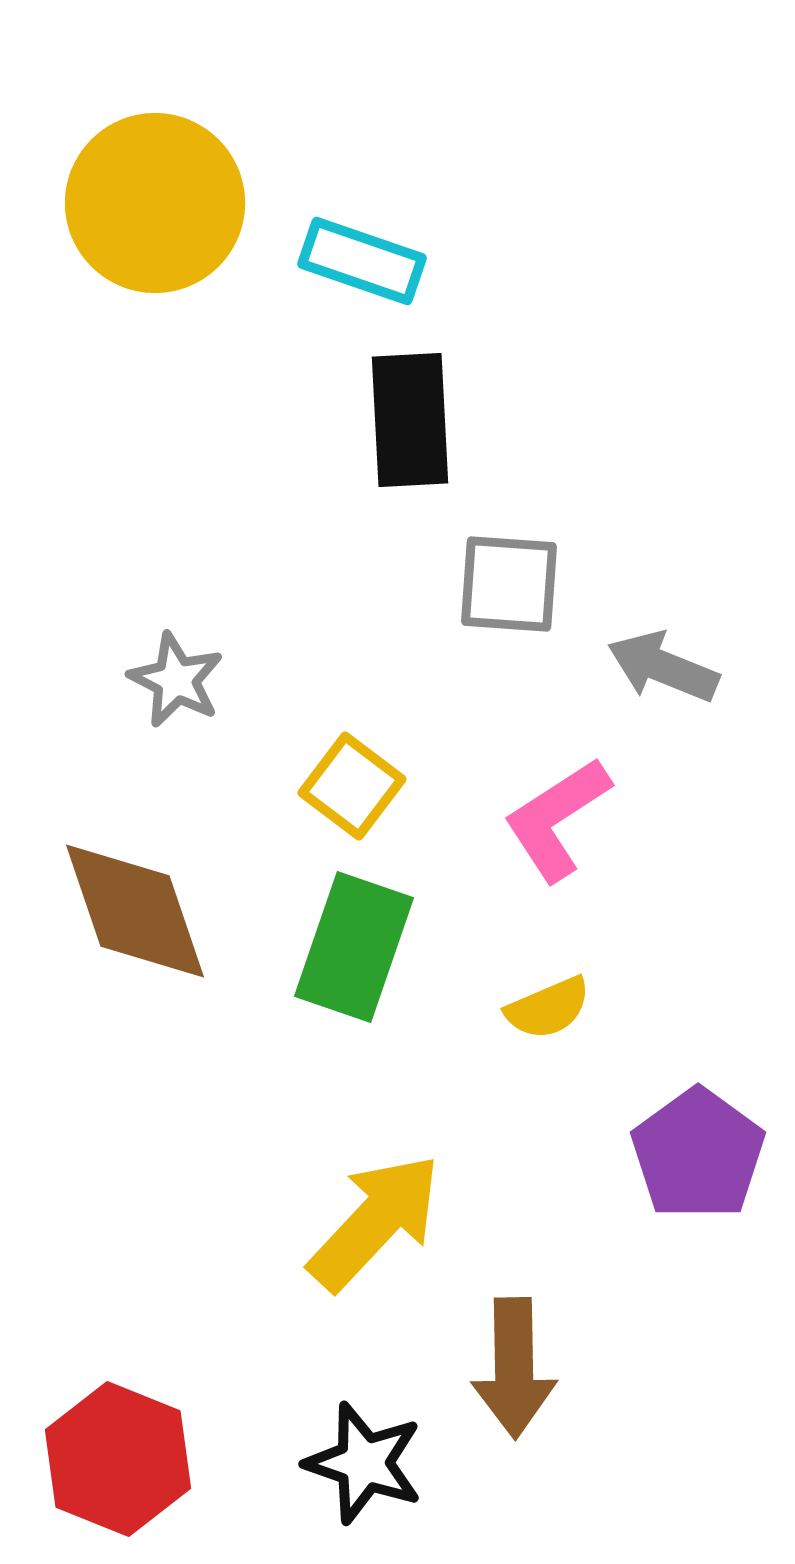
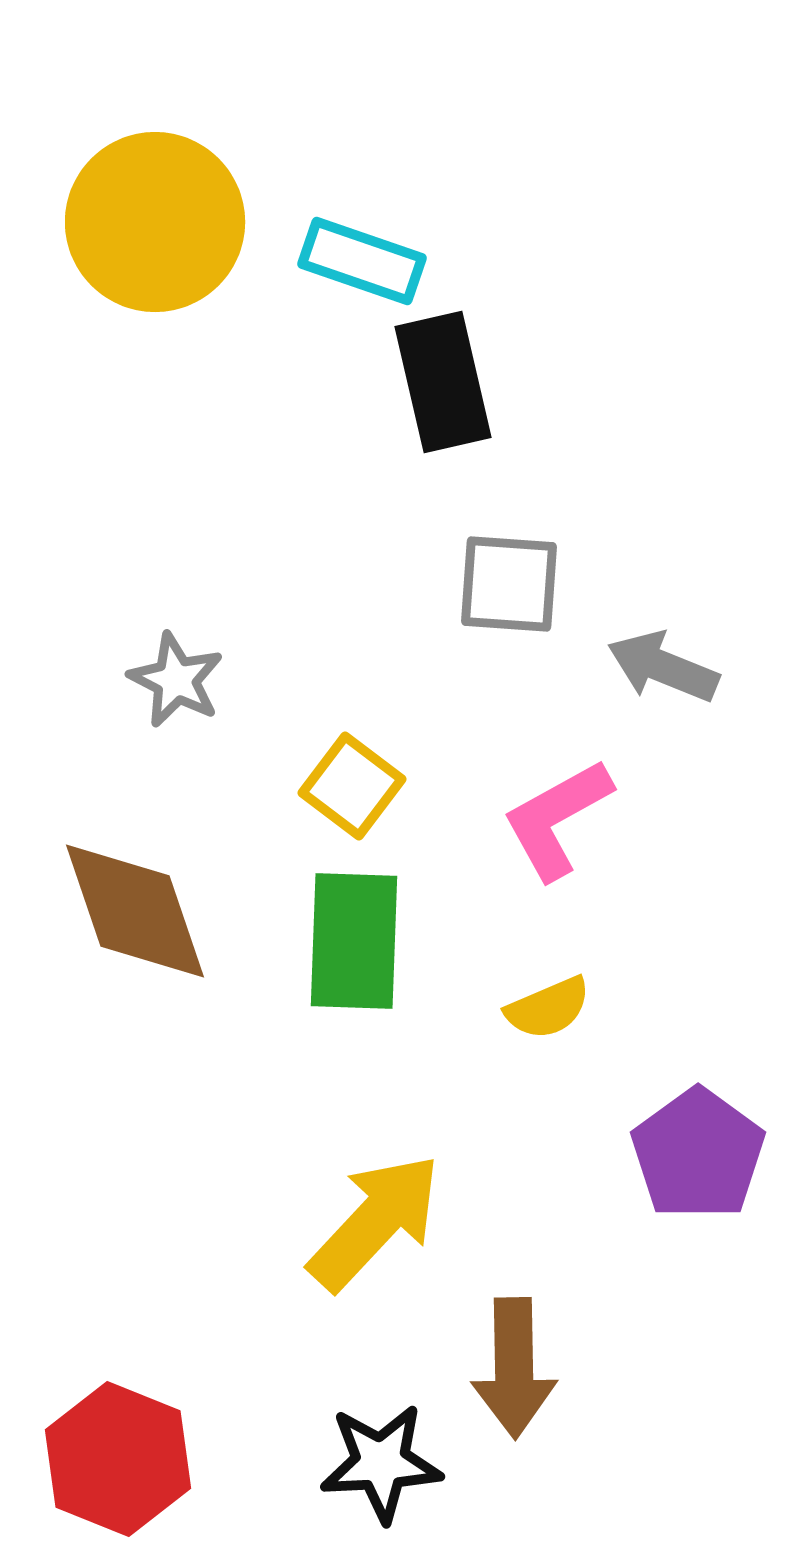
yellow circle: moved 19 px down
black rectangle: moved 33 px right, 38 px up; rotated 10 degrees counterclockwise
pink L-shape: rotated 4 degrees clockwise
green rectangle: moved 6 px up; rotated 17 degrees counterclockwise
black star: moved 17 px right; rotated 22 degrees counterclockwise
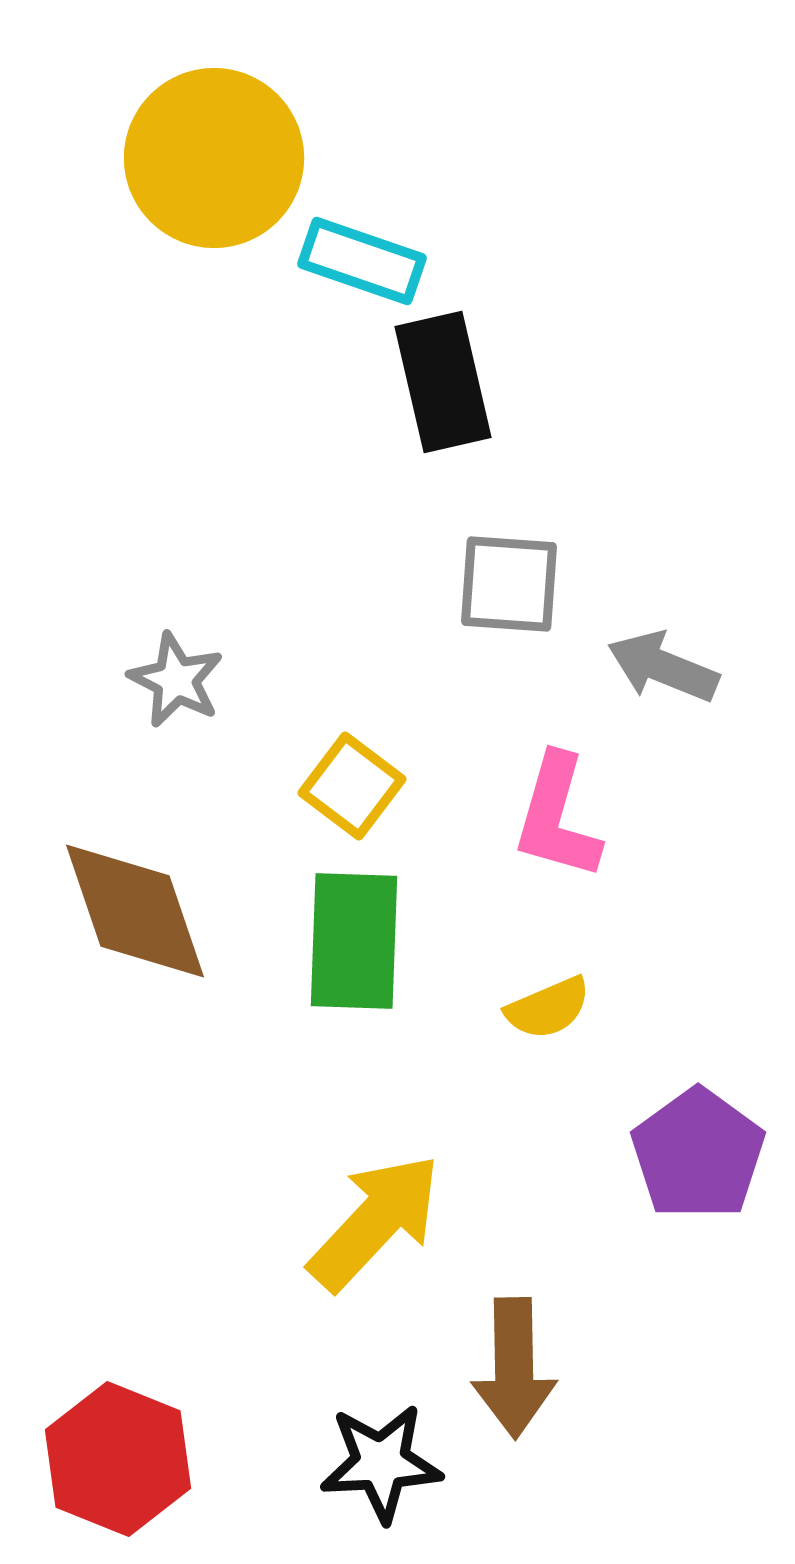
yellow circle: moved 59 px right, 64 px up
pink L-shape: moved 2 px up; rotated 45 degrees counterclockwise
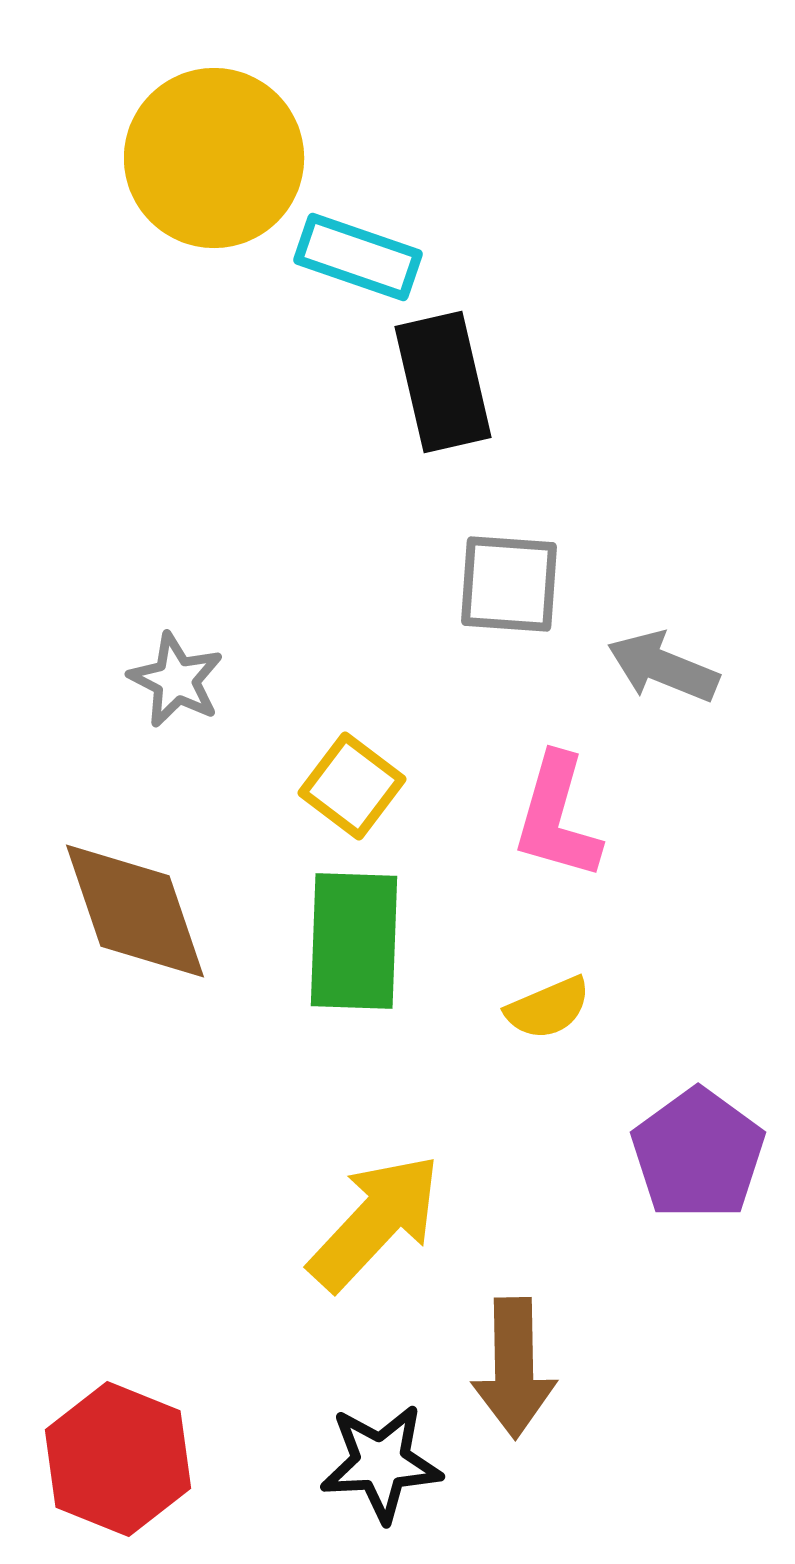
cyan rectangle: moved 4 px left, 4 px up
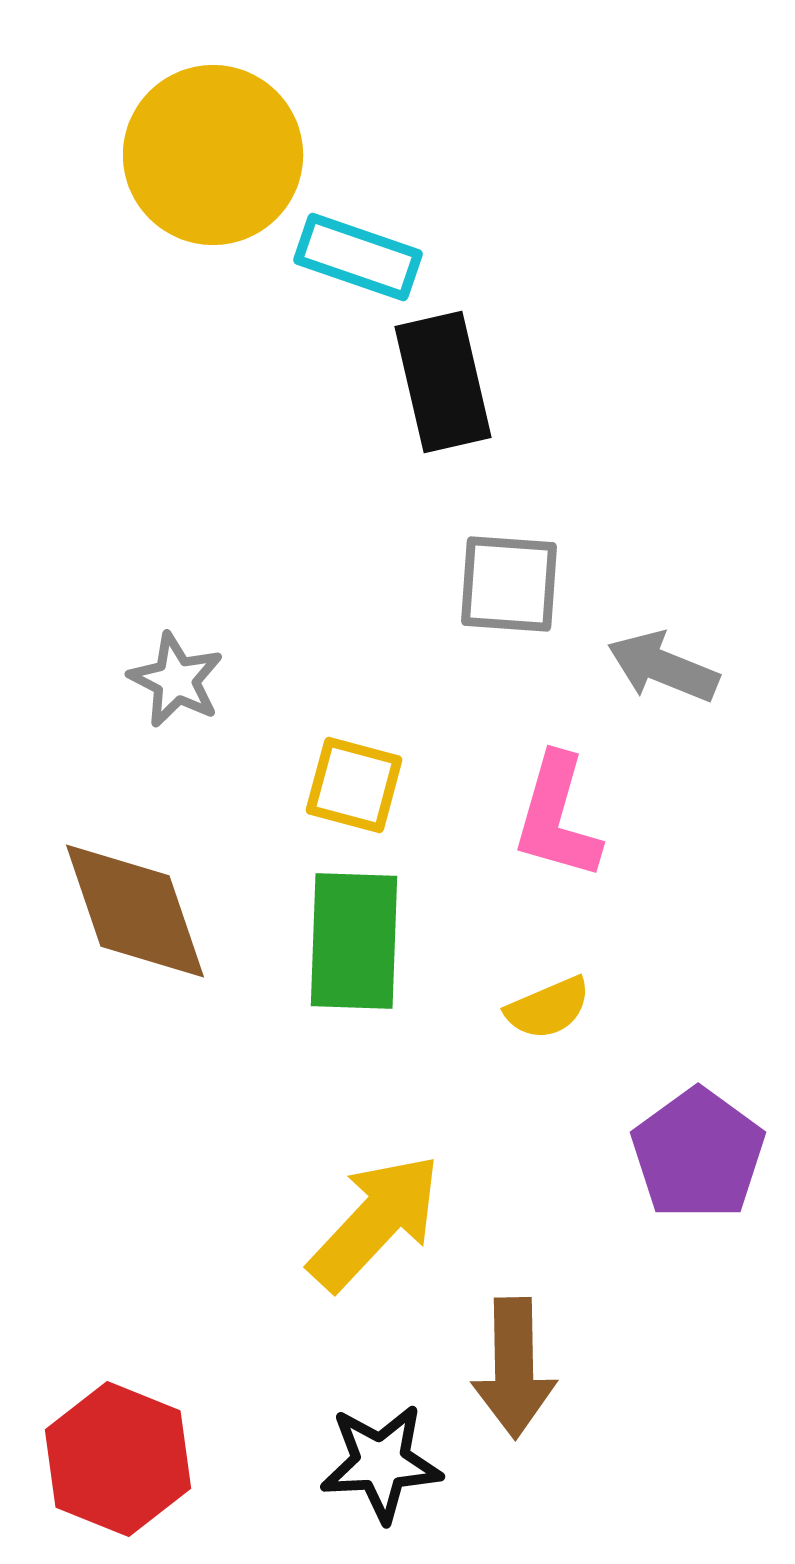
yellow circle: moved 1 px left, 3 px up
yellow square: moved 2 px right, 1 px up; rotated 22 degrees counterclockwise
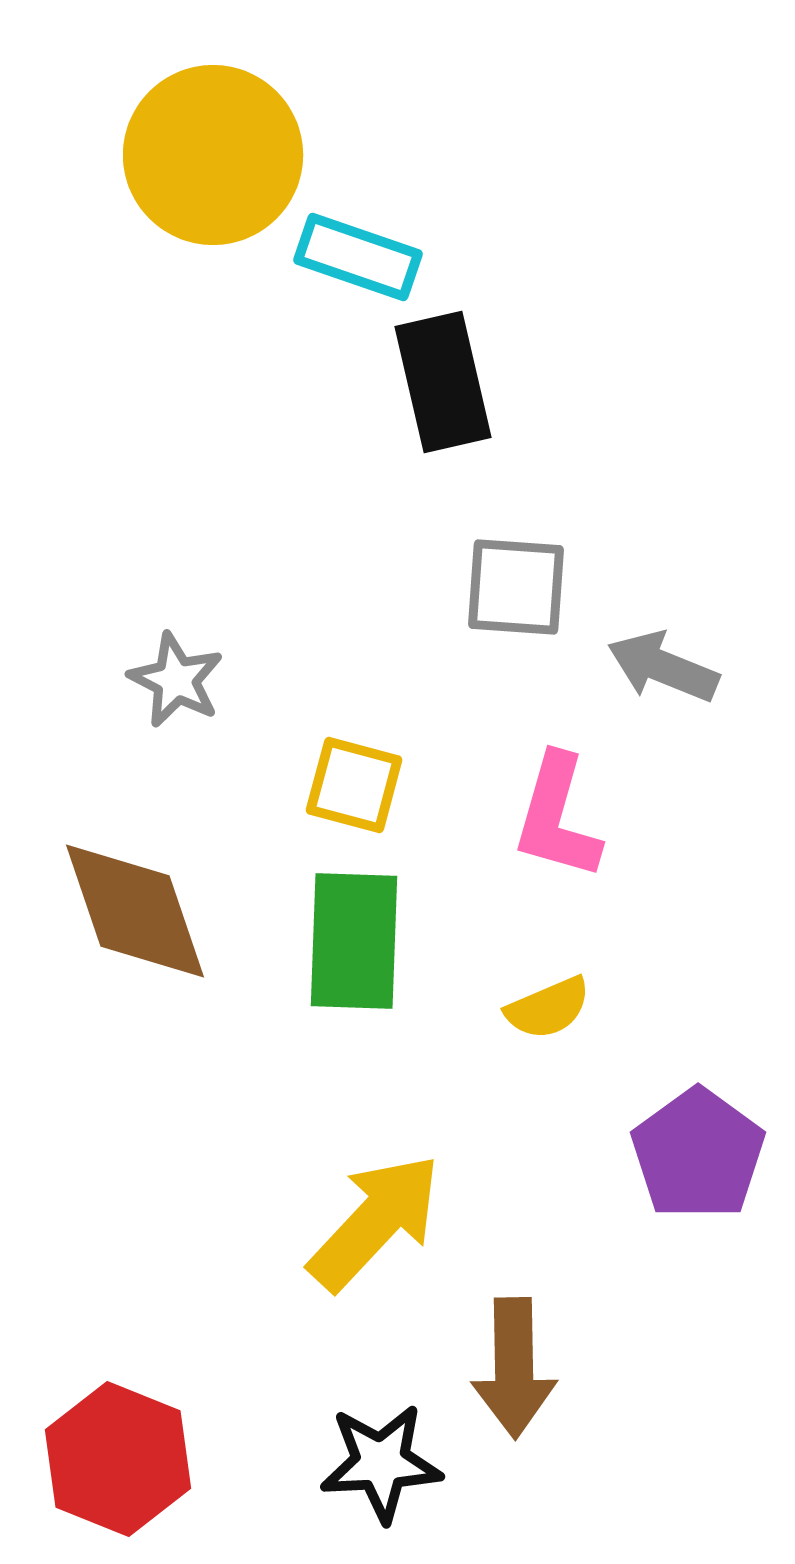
gray square: moved 7 px right, 3 px down
